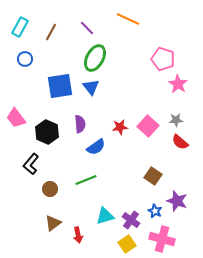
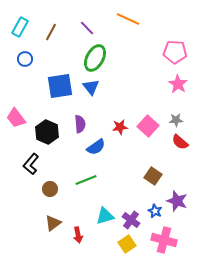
pink pentagon: moved 12 px right, 7 px up; rotated 15 degrees counterclockwise
pink cross: moved 2 px right, 1 px down
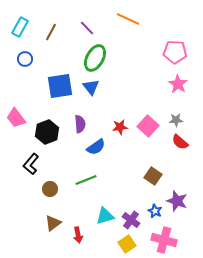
black hexagon: rotated 15 degrees clockwise
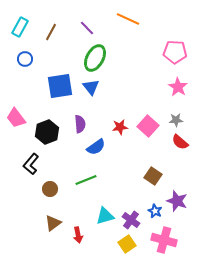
pink star: moved 3 px down
